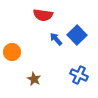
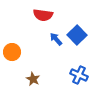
brown star: moved 1 px left
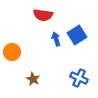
blue square: rotated 12 degrees clockwise
blue arrow: rotated 24 degrees clockwise
blue cross: moved 3 px down
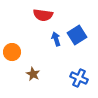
brown star: moved 5 px up
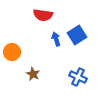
blue cross: moved 1 px left, 1 px up
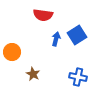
blue arrow: rotated 32 degrees clockwise
blue cross: rotated 12 degrees counterclockwise
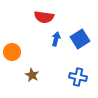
red semicircle: moved 1 px right, 2 px down
blue square: moved 3 px right, 4 px down
brown star: moved 1 px left, 1 px down
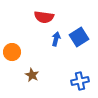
blue square: moved 1 px left, 2 px up
blue cross: moved 2 px right, 4 px down; rotated 24 degrees counterclockwise
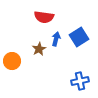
orange circle: moved 9 px down
brown star: moved 7 px right, 26 px up; rotated 16 degrees clockwise
